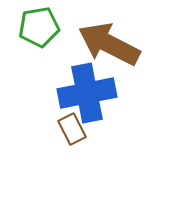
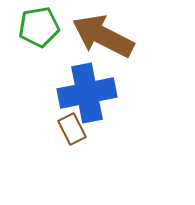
brown arrow: moved 6 px left, 8 px up
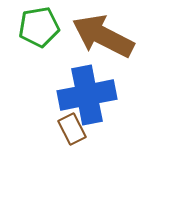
blue cross: moved 2 px down
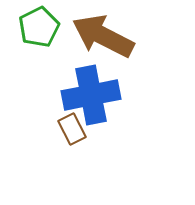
green pentagon: rotated 18 degrees counterclockwise
blue cross: moved 4 px right
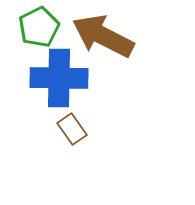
blue cross: moved 32 px left, 17 px up; rotated 12 degrees clockwise
brown rectangle: rotated 8 degrees counterclockwise
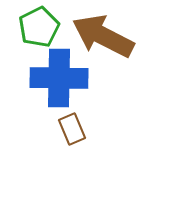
brown rectangle: rotated 12 degrees clockwise
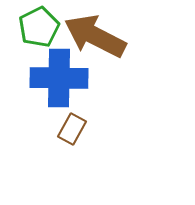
brown arrow: moved 8 px left
brown rectangle: rotated 52 degrees clockwise
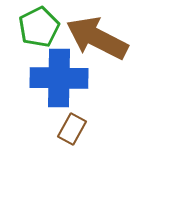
brown arrow: moved 2 px right, 2 px down
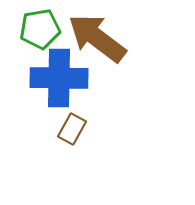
green pentagon: moved 1 px right, 2 px down; rotated 18 degrees clockwise
brown arrow: rotated 10 degrees clockwise
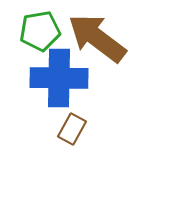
green pentagon: moved 2 px down
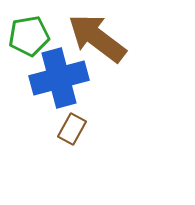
green pentagon: moved 11 px left, 5 px down
blue cross: rotated 16 degrees counterclockwise
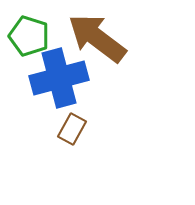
green pentagon: rotated 27 degrees clockwise
